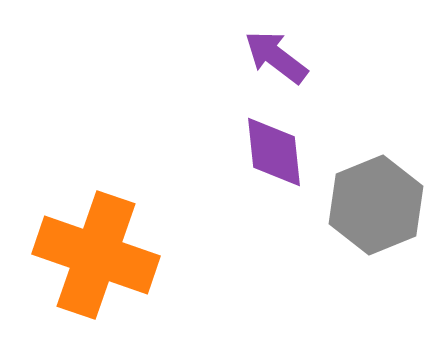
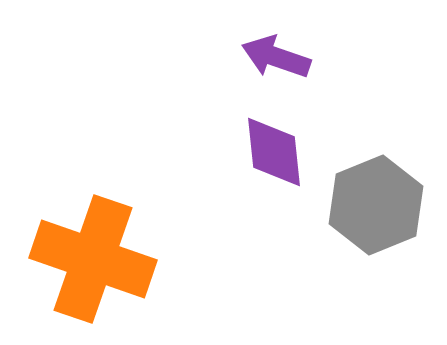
purple arrow: rotated 18 degrees counterclockwise
orange cross: moved 3 px left, 4 px down
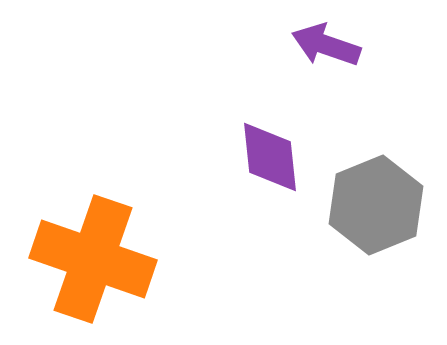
purple arrow: moved 50 px right, 12 px up
purple diamond: moved 4 px left, 5 px down
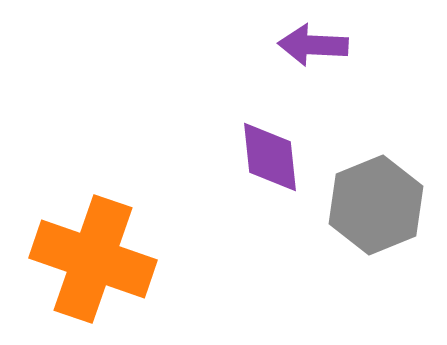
purple arrow: moved 13 px left; rotated 16 degrees counterclockwise
